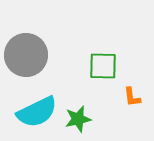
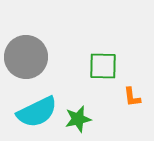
gray circle: moved 2 px down
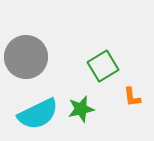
green square: rotated 32 degrees counterclockwise
cyan semicircle: moved 1 px right, 2 px down
green star: moved 3 px right, 10 px up
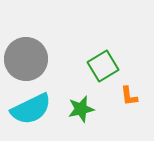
gray circle: moved 2 px down
orange L-shape: moved 3 px left, 1 px up
cyan semicircle: moved 7 px left, 5 px up
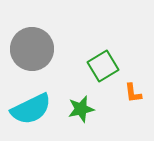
gray circle: moved 6 px right, 10 px up
orange L-shape: moved 4 px right, 3 px up
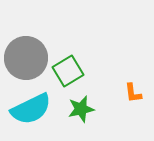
gray circle: moved 6 px left, 9 px down
green square: moved 35 px left, 5 px down
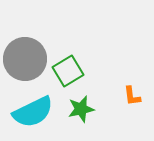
gray circle: moved 1 px left, 1 px down
orange L-shape: moved 1 px left, 3 px down
cyan semicircle: moved 2 px right, 3 px down
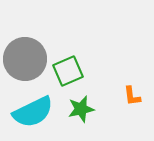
green square: rotated 8 degrees clockwise
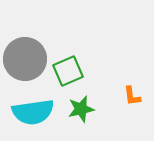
cyan semicircle: rotated 18 degrees clockwise
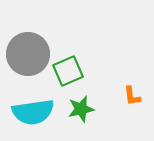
gray circle: moved 3 px right, 5 px up
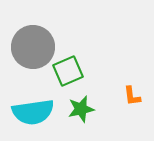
gray circle: moved 5 px right, 7 px up
